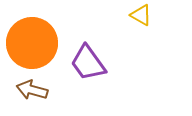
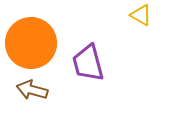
orange circle: moved 1 px left
purple trapezoid: rotated 21 degrees clockwise
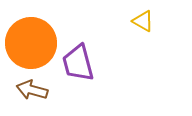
yellow triangle: moved 2 px right, 6 px down
purple trapezoid: moved 10 px left
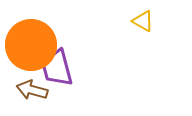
orange circle: moved 2 px down
purple trapezoid: moved 21 px left, 5 px down
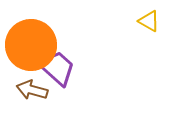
yellow triangle: moved 6 px right
purple trapezoid: rotated 147 degrees clockwise
